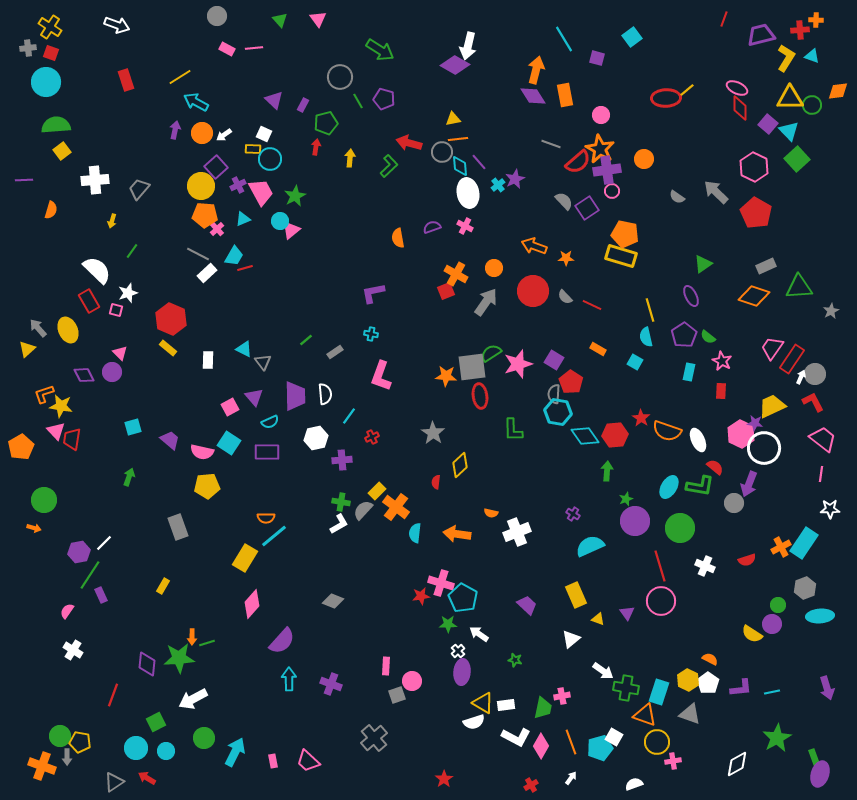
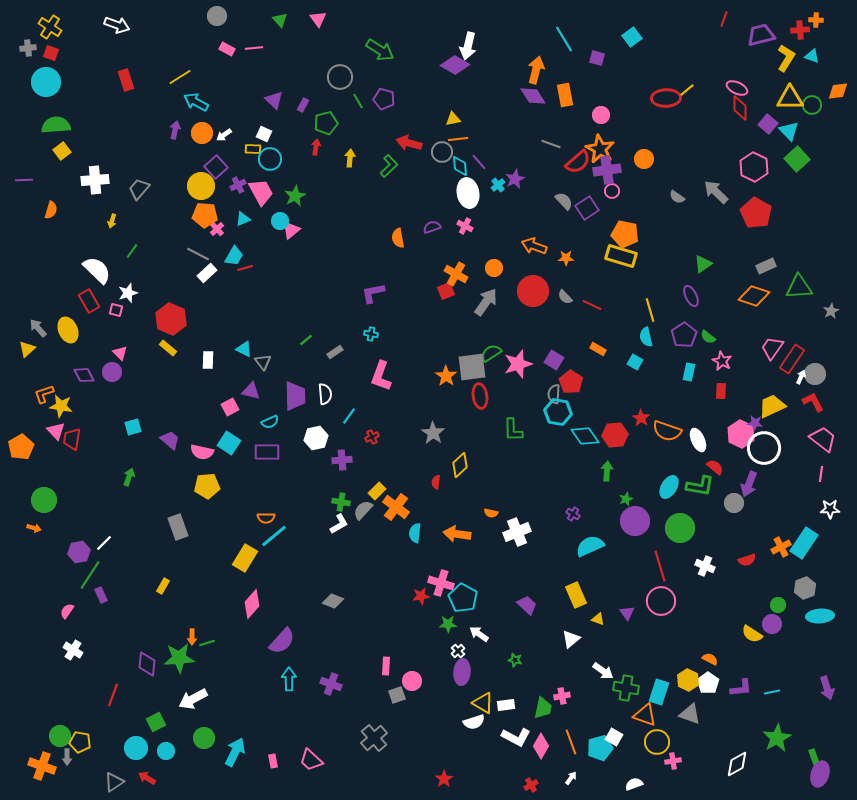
orange star at (446, 376): rotated 30 degrees clockwise
purple triangle at (254, 397): moved 3 px left, 6 px up; rotated 36 degrees counterclockwise
pink trapezoid at (308, 761): moved 3 px right, 1 px up
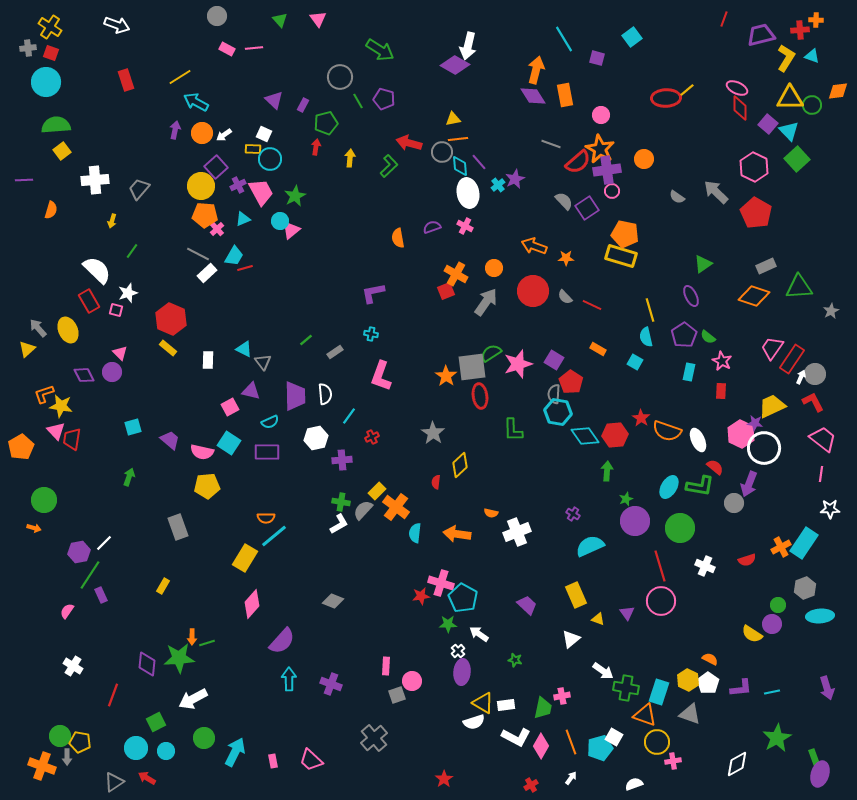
white cross at (73, 650): moved 16 px down
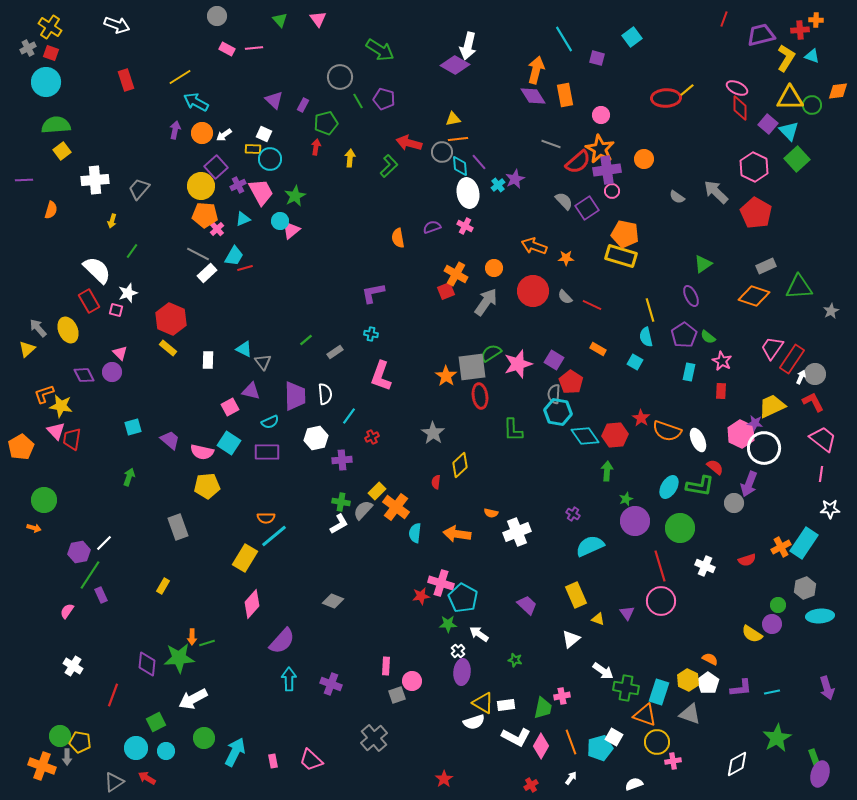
gray cross at (28, 48): rotated 21 degrees counterclockwise
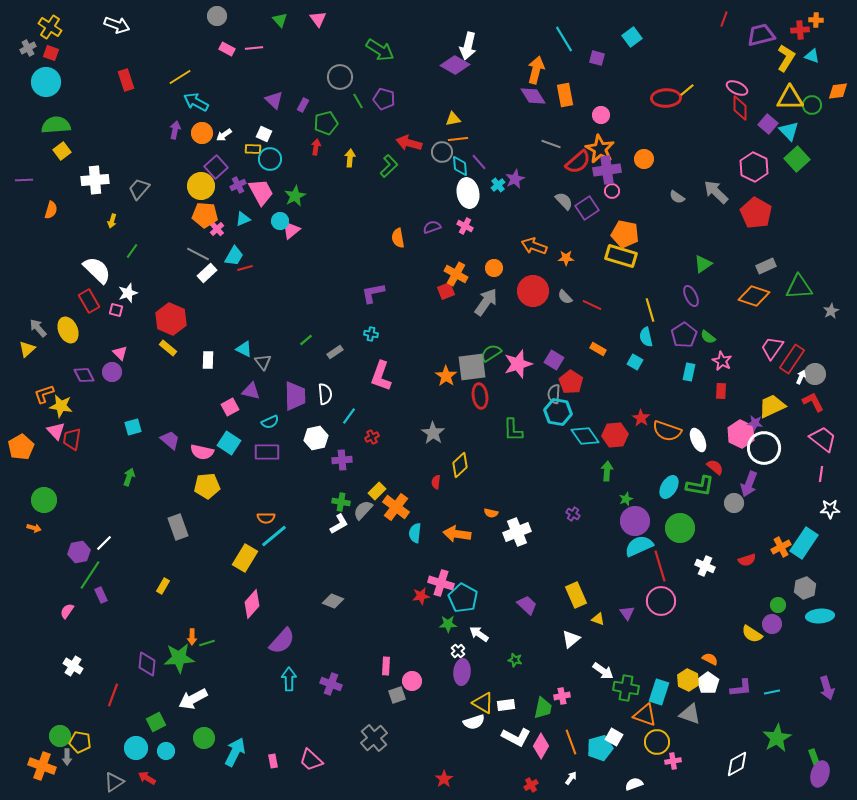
cyan semicircle at (590, 546): moved 49 px right
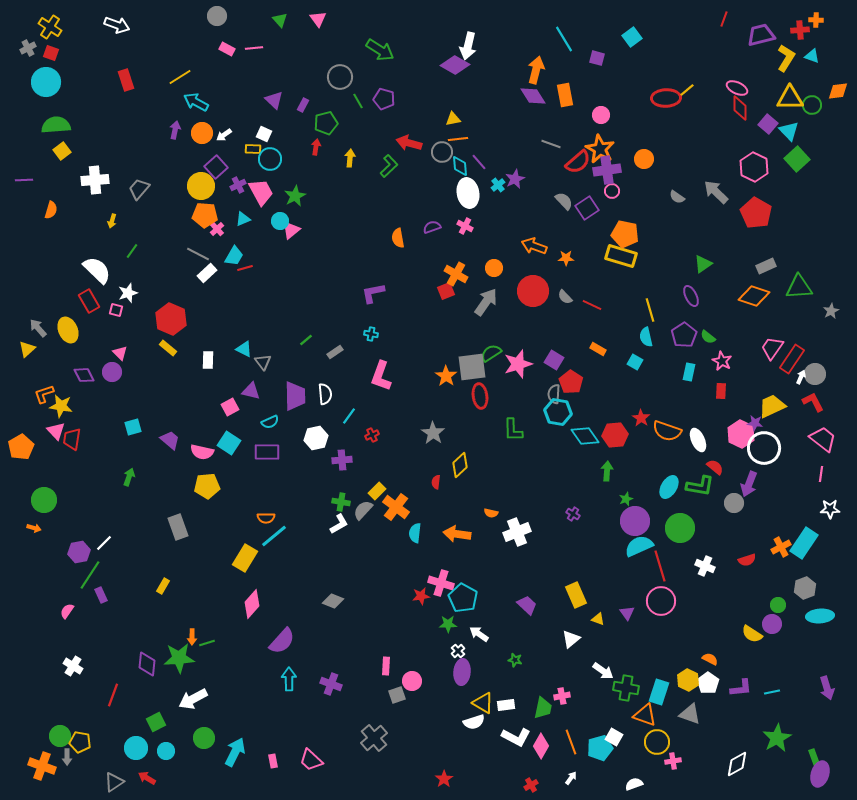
red cross at (372, 437): moved 2 px up
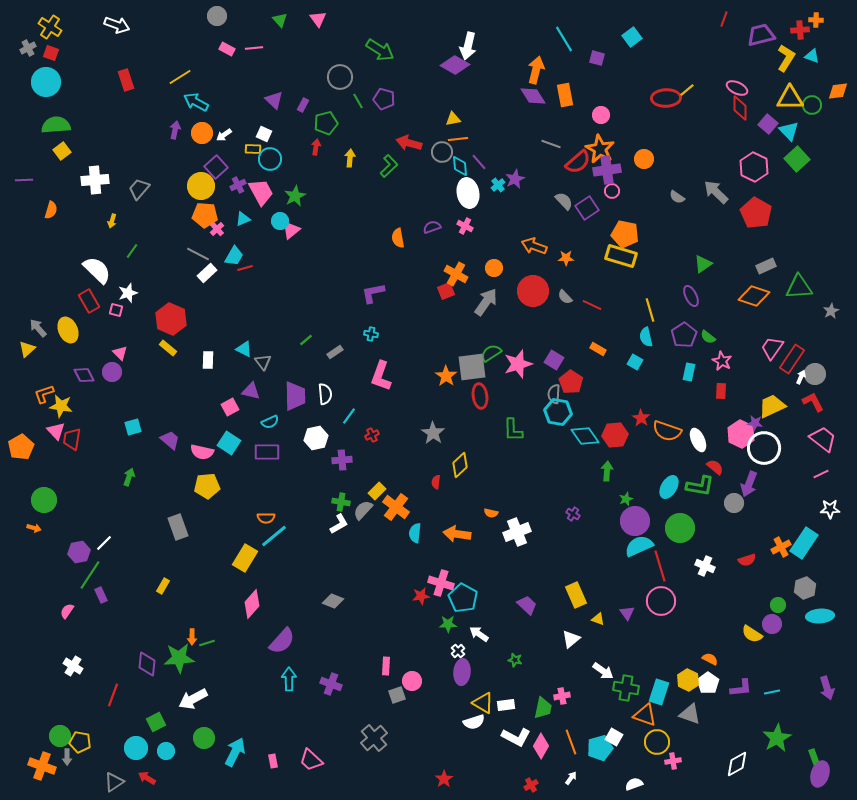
pink line at (821, 474): rotated 56 degrees clockwise
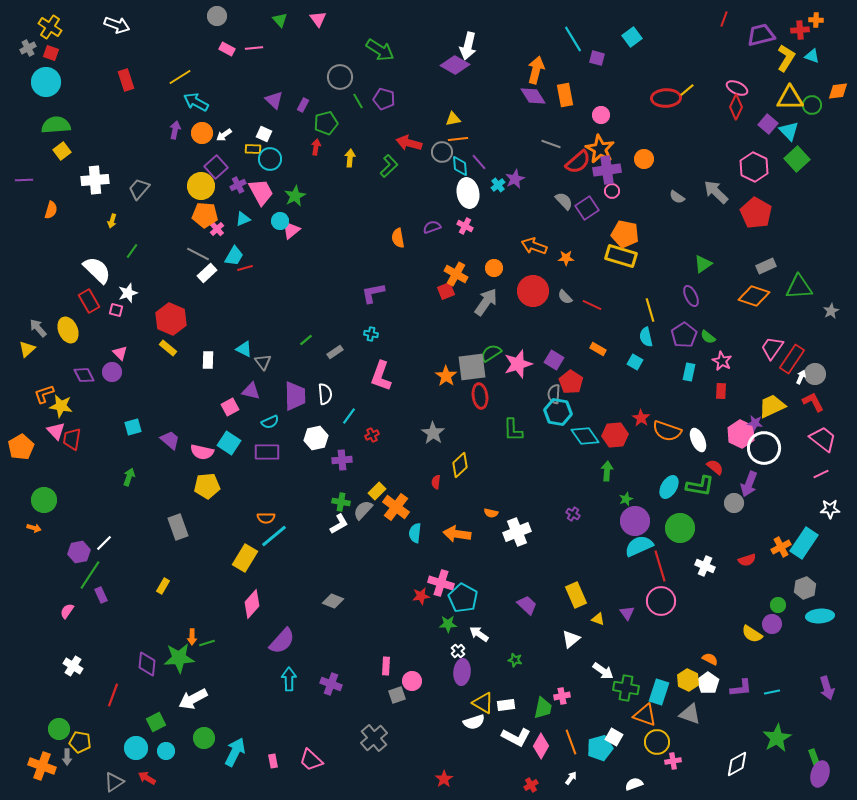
cyan line at (564, 39): moved 9 px right
red diamond at (740, 108): moved 4 px left, 1 px up; rotated 25 degrees clockwise
green circle at (60, 736): moved 1 px left, 7 px up
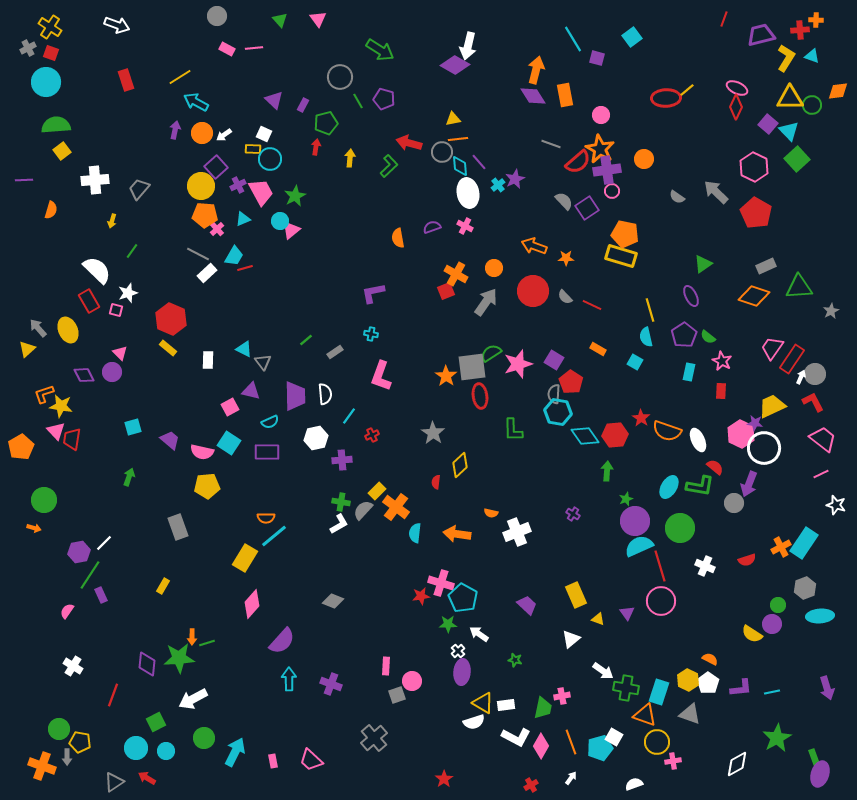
white star at (830, 509): moved 6 px right, 4 px up; rotated 18 degrees clockwise
